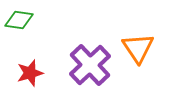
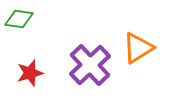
green diamond: moved 1 px up
orange triangle: rotated 32 degrees clockwise
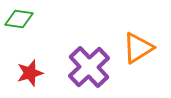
purple cross: moved 1 px left, 2 px down
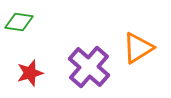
green diamond: moved 3 px down
purple cross: rotated 6 degrees counterclockwise
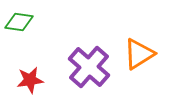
orange triangle: moved 1 px right, 6 px down
red star: moved 7 px down; rotated 8 degrees clockwise
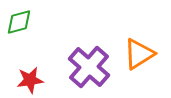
green diamond: rotated 24 degrees counterclockwise
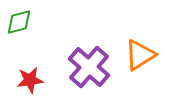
orange triangle: moved 1 px right, 1 px down
